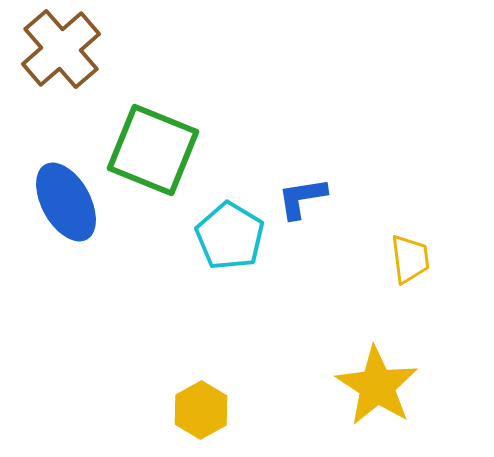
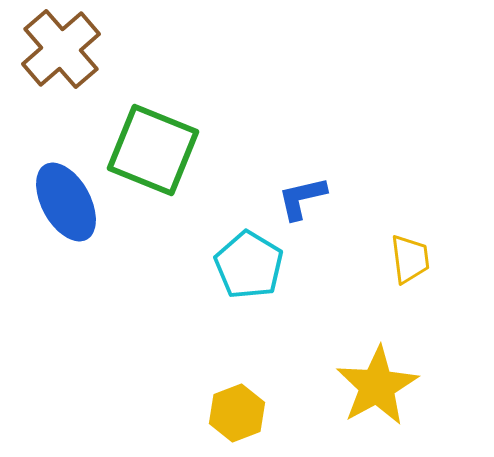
blue L-shape: rotated 4 degrees counterclockwise
cyan pentagon: moved 19 px right, 29 px down
yellow star: rotated 10 degrees clockwise
yellow hexagon: moved 36 px right, 3 px down; rotated 8 degrees clockwise
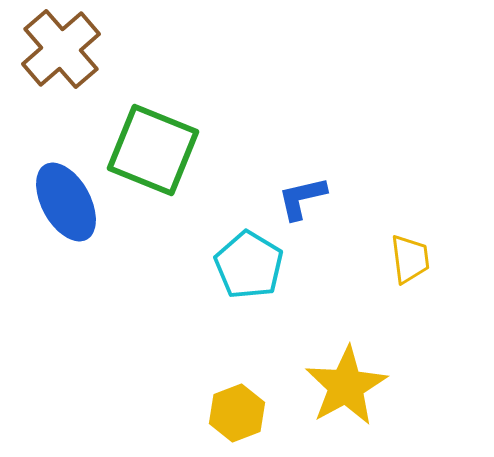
yellow star: moved 31 px left
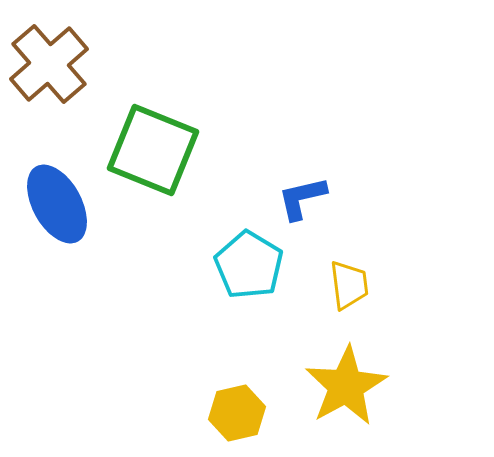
brown cross: moved 12 px left, 15 px down
blue ellipse: moved 9 px left, 2 px down
yellow trapezoid: moved 61 px left, 26 px down
yellow hexagon: rotated 8 degrees clockwise
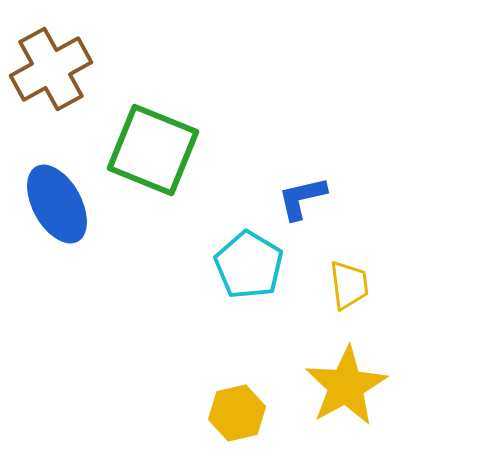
brown cross: moved 2 px right, 5 px down; rotated 12 degrees clockwise
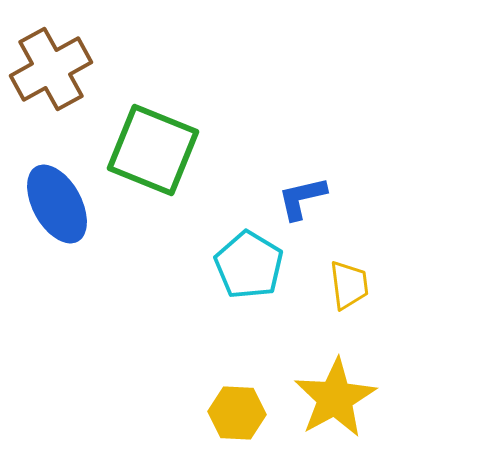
yellow star: moved 11 px left, 12 px down
yellow hexagon: rotated 16 degrees clockwise
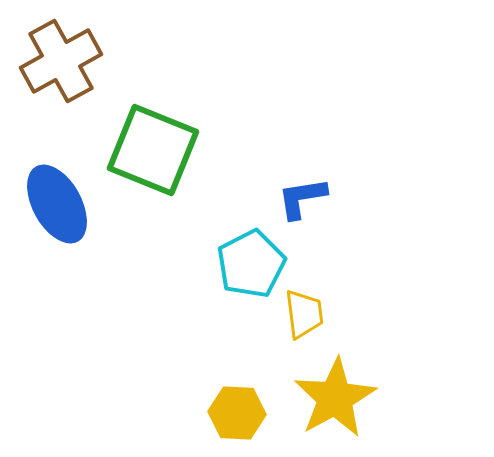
brown cross: moved 10 px right, 8 px up
blue L-shape: rotated 4 degrees clockwise
cyan pentagon: moved 2 px right, 1 px up; rotated 14 degrees clockwise
yellow trapezoid: moved 45 px left, 29 px down
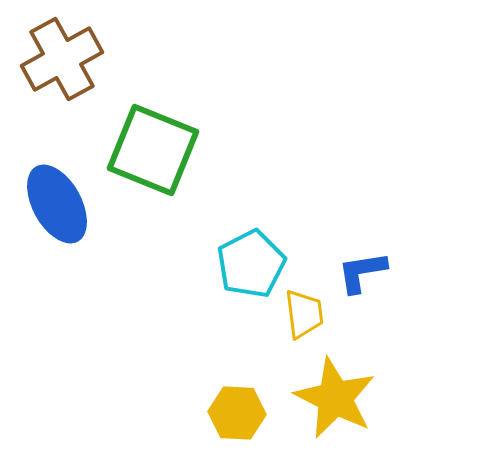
brown cross: moved 1 px right, 2 px up
blue L-shape: moved 60 px right, 74 px down
yellow star: rotated 16 degrees counterclockwise
